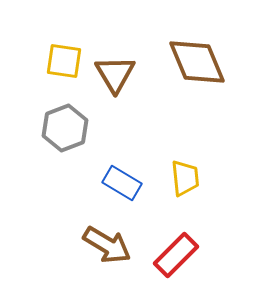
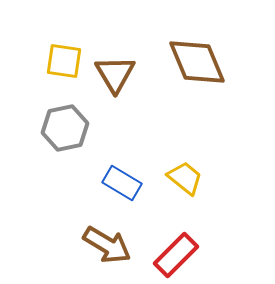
gray hexagon: rotated 9 degrees clockwise
yellow trapezoid: rotated 45 degrees counterclockwise
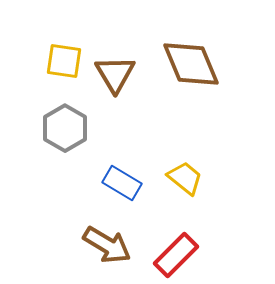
brown diamond: moved 6 px left, 2 px down
gray hexagon: rotated 18 degrees counterclockwise
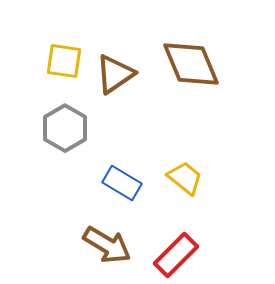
brown triangle: rotated 27 degrees clockwise
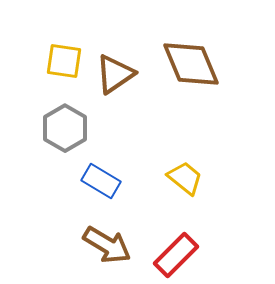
blue rectangle: moved 21 px left, 2 px up
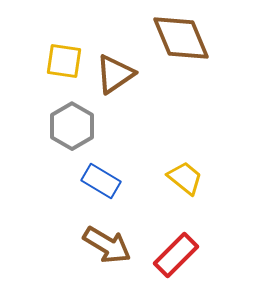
brown diamond: moved 10 px left, 26 px up
gray hexagon: moved 7 px right, 2 px up
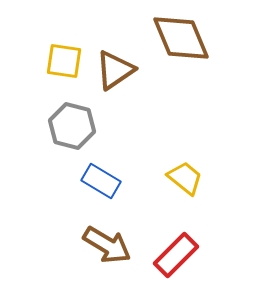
brown triangle: moved 4 px up
gray hexagon: rotated 15 degrees counterclockwise
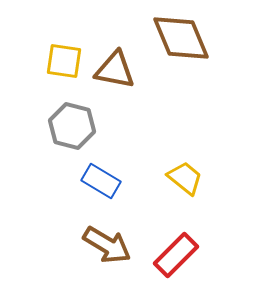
brown triangle: rotated 45 degrees clockwise
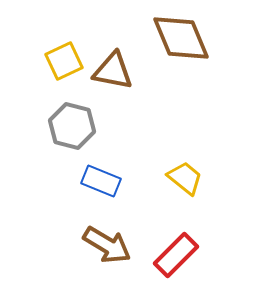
yellow square: rotated 33 degrees counterclockwise
brown triangle: moved 2 px left, 1 px down
blue rectangle: rotated 9 degrees counterclockwise
